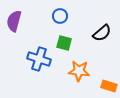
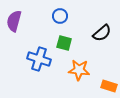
orange star: moved 1 px up
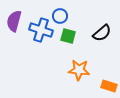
green square: moved 4 px right, 7 px up
blue cross: moved 2 px right, 29 px up
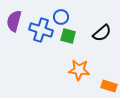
blue circle: moved 1 px right, 1 px down
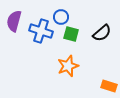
blue cross: moved 1 px down
green square: moved 3 px right, 2 px up
orange star: moved 11 px left, 4 px up; rotated 25 degrees counterclockwise
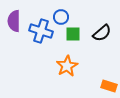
purple semicircle: rotated 15 degrees counterclockwise
green square: moved 2 px right; rotated 14 degrees counterclockwise
orange star: moved 1 px left; rotated 10 degrees counterclockwise
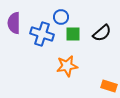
purple semicircle: moved 2 px down
blue cross: moved 1 px right, 3 px down
orange star: rotated 20 degrees clockwise
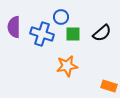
purple semicircle: moved 4 px down
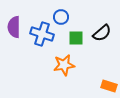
green square: moved 3 px right, 4 px down
orange star: moved 3 px left, 1 px up
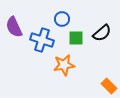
blue circle: moved 1 px right, 2 px down
purple semicircle: rotated 25 degrees counterclockwise
blue cross: moved 6 px down
orange rectangle: rotated 28 degrees clockwise
